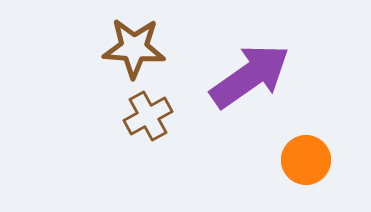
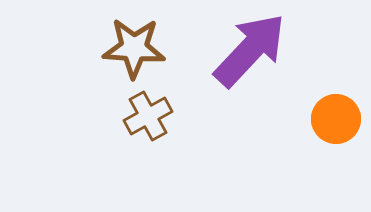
purple arrow: moved 26 px up; rotated 12 degrees counterclockwise
orange circle: moved 30 px right, 41 px up
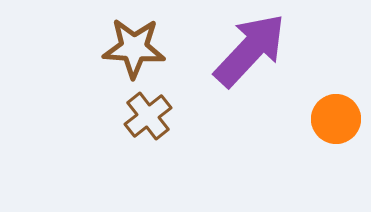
brown cross: rotated 9 degrees counterclockwise
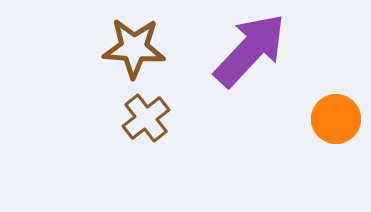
brown cross: moved 2 px left, 2 px down
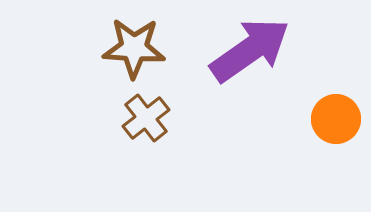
purple arrow: rotated 12 degrees clockwise
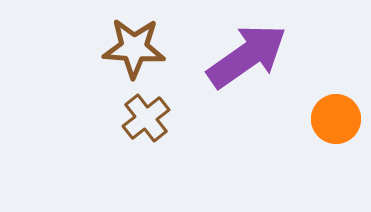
purple arrow: moved 3 px left, 6 px down
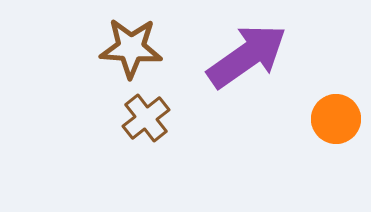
brown star: moved 3 px left
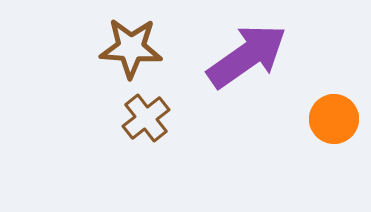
orange circle: moved 2 px left
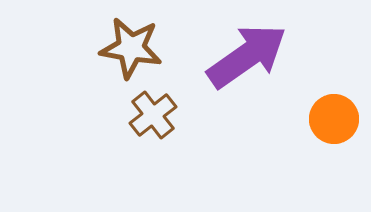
brown star: rotated 6 degrees clockwise
brown cross: moved 7 px right, 3 px up
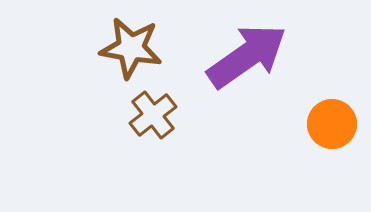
orange circle: moved 2 px left, 5 px down
